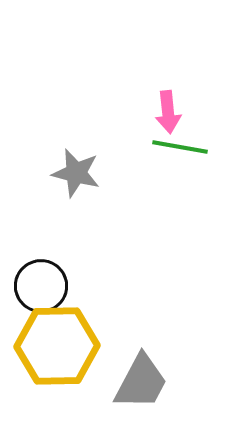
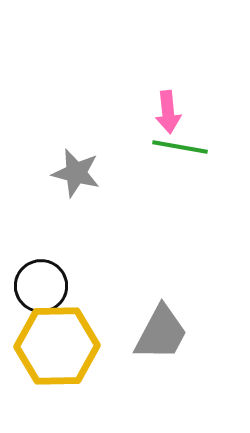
gray trapezoid: moved 20 px right, 49 px up
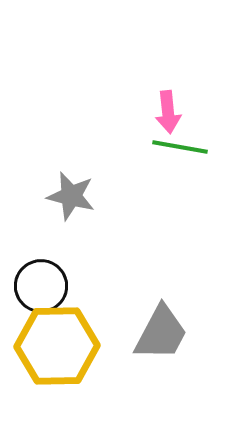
gray star: moved 5 px left, 23 px down
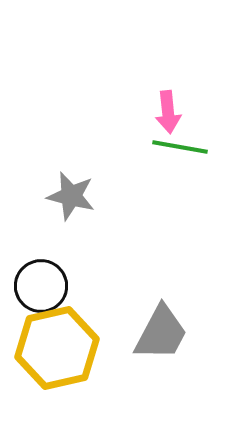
yellow hexagon: moved 2 px down; rotated 12 degrees counterclockwise
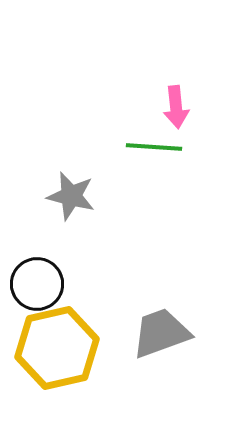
pink arrow: moved 8 px right, 5 px up
green line: moved 26 px left; rotated 6 degrees counterclockwise
black circle: moved 4 px left, 2 px up
gray trapezoid: rotated 138 degrees counterclockwise
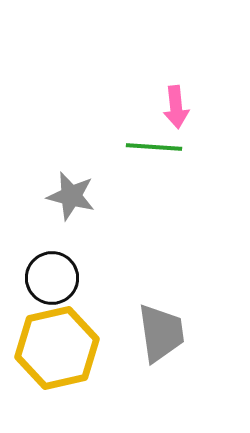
black circle: moved 15 px right, 6 px up
gray trapezoid: rotated 102 degrees clockwise
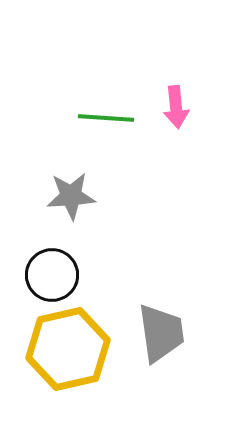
green line: moved 48 px left, 29 px up
gray star: rotated 18 degrees counterclockwise
black circle: moved 3 px up
yellow hexagon: moved 11 px right, 1 px down
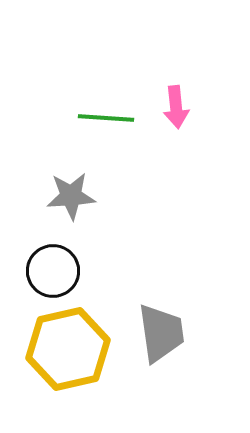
black circle: moved 1 px right, 4 px up
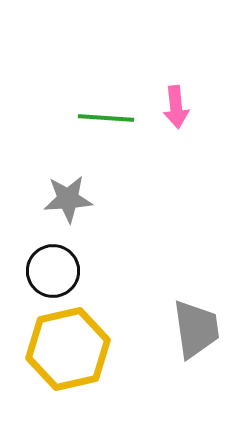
gray star: moved 3 px left, 3 px down
gray trapezoid: moved 35 px right, 4 px up
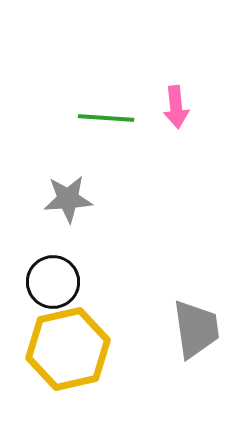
black circle: moved 11 px down
